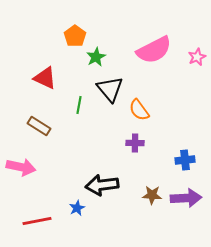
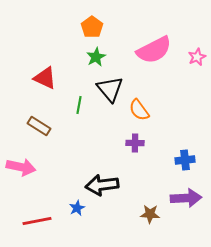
orange pentagon: moved 17 px right, 9 px up
brown star: moved 2 px left, 19 px down
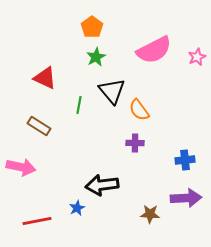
black triangle: moved 2 px right, 2 px down
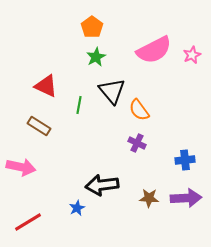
pink star: moved 5 px left, 2 px up
red triangle: moved 1 px right, 8 px down
purple cross: moved 2 px right; rotated 24 degrees clockwise
brown star: moved 1 px left, 16 px up
red line: moved 9 px left, 1 px down; rotated 20 degrees counterclockwise
